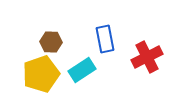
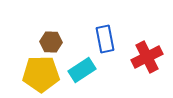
yellow pentagon: rotated 18 degrees clockwise
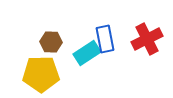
red cross: moved 18 px up
cyan rectangle: moved 5 px right, 17 px up
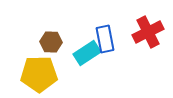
red cross: moved 1 px right, 7 px up
yellow pentagon: moved 2 px left
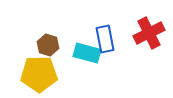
red cross: moved 1 px right, 1 px down
brown hexagon: moved 3 px left, 3 px down; rotated 15 degrees clockwise
cyan rectangle: rotated 48 degrees clockwise
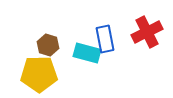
red cross: moved 2 px left, 1 px up
